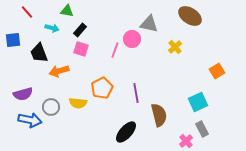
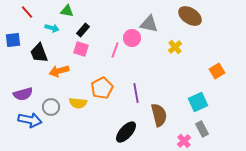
black rectangle: moved 3 px right
pink circle: moved 1 px up
pink cross: moved 2 px left
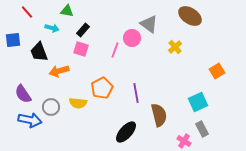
gray triangle: rotated 24 degrees clockwise
black trapezoid: moved 1 px up
purple semicircle: rotated 72 degrees clockwise
pink cross: rotated 16 degrees counterclockwise
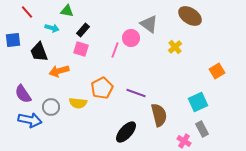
pink circle: moved 1 px left
purple line: rotated 60 degrees counterclockwise
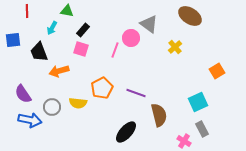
red line: moved 1 px up; rotated 40 degrees clockwise
cyan arrow: rotated 104 degrees clockwise
gray circle: moved 1 px right
